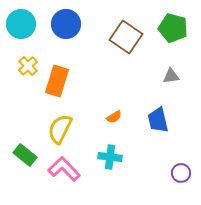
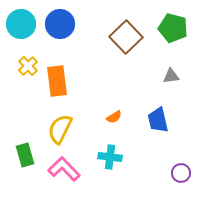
blue circle: moved 6 px left
brown square: rotated 12 degrees clockwise
orange rectangle: rotated 24 degrees counterclockwise
green rectangle: rotated 35 degrees clockwise
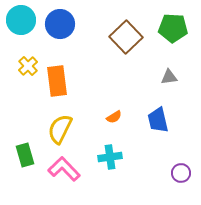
cyan circle: moved 4 px up
green pentagon: rotated 12 degrees counterclockwise
gray triangle: moved 2 px left, 1 px down
cyan cross: rotated 15 degrees counterclockwise
